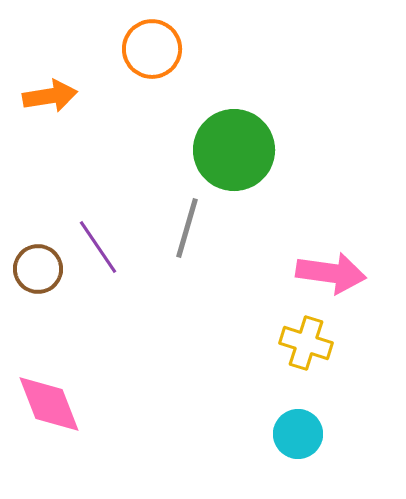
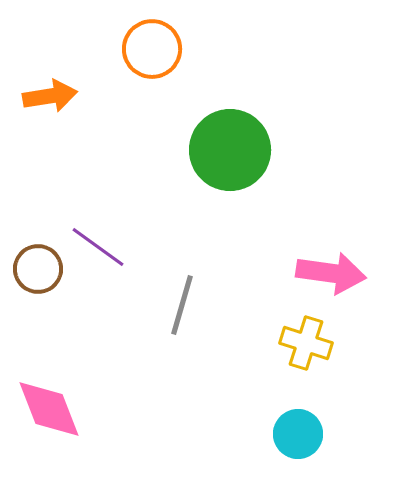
green circle: moved 4 px left
gray line: moved 5 px left, 77 px down
purple line: rotated 20 degrees counterclockwise
pink diamond: moved 5 px down
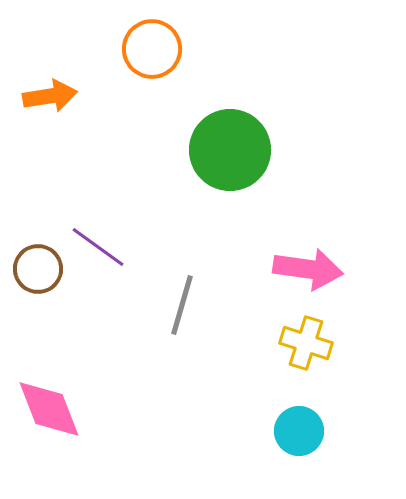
pink arrow: moved 23 px left, 4 px up
cyan circle: moved 1 px right, 3 px up
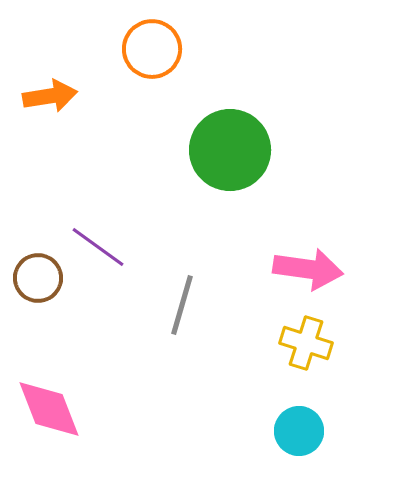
brown circle: moved 9 px down
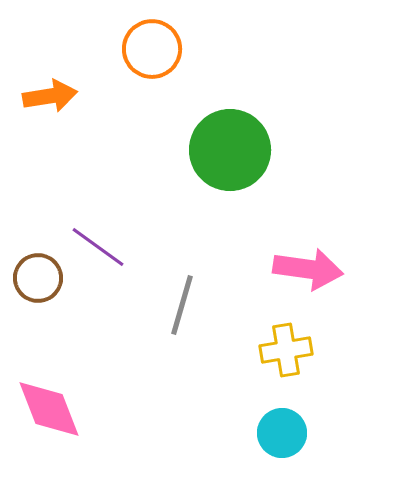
yellow cross: moved 20 px left, 7 px down; rotated 27 degrees counterclockwise
cyan circle: moved 17 px left, 2 px down
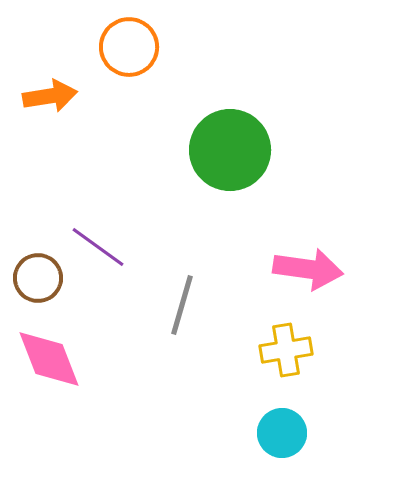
orange circle: moved 23 px left, 2 px up
pink diamond: moved 50 px up
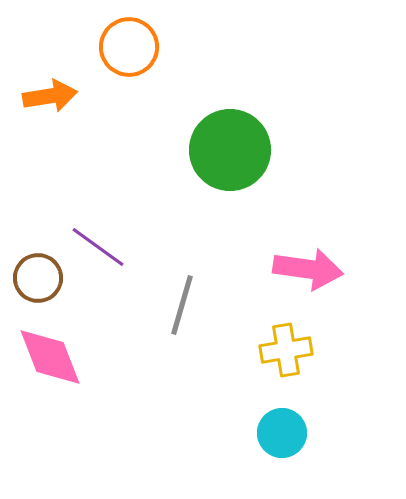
pink diamond: moved 1 px right, 2 px up
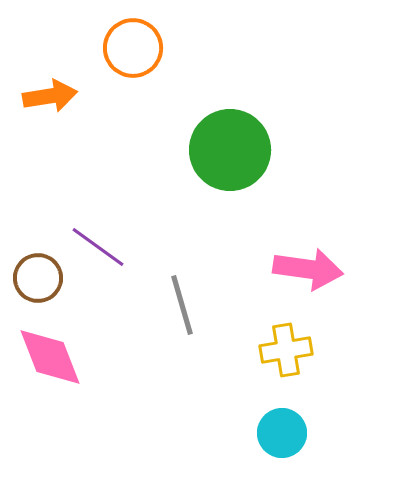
orange circle: moved 4 px right, 1 px down
gray line: rotated 32 degrees counterclockwise
